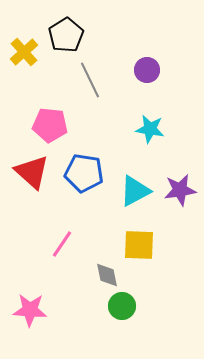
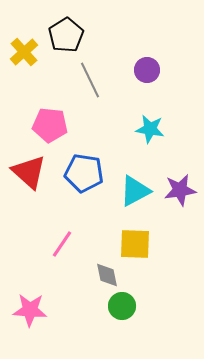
red triangle: moved 3 px left
yellow square: moved 4 px left, 1 px up
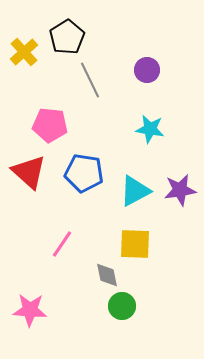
black pentagon: moved 1 px right, 2 px down
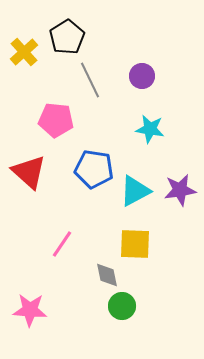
purple circle: moved 5 px left, 6 px down
pink pentagon: moved 6 px right, 5 px up
blue pentagon: moved 10 px right, 4 px up
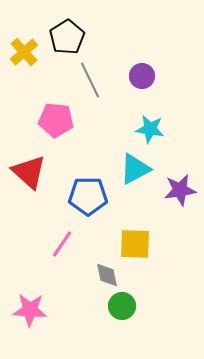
blue pentagon: moved 6 px left, 27 px down; rotated 9 degrees counterclockwise
cyan triangle: moved 22 px up
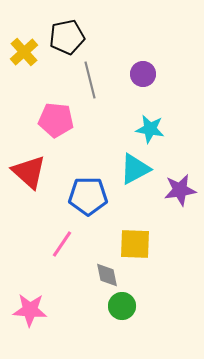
black pentagon: rotated 20 degrees clockwise
purple circle: moved 1 px right, 2 px up
gray line: rotated 12 degrees clockwise
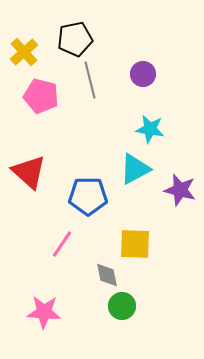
black pentagon: moved 8 px right, 2 px down
pink pentagon: moved 15 px left, 24 px up; rotated 8 degrees clockwise
purple star: rotated 24 degrees clockwise
pink star: moved 14 px right, 2 px down
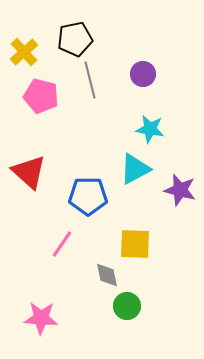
green circle: moved 5 px right
pink star: moved 3 px left, 6 px down
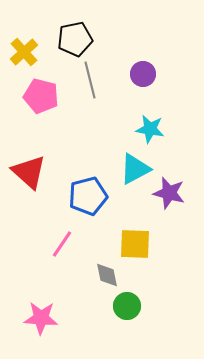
purple star: moved 11 px left, 3 px down
blue pentagon: rotated 15 degrees counterclockwise
